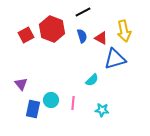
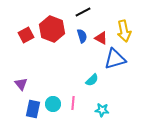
cyan circle: moved 2 px right, 4 px down
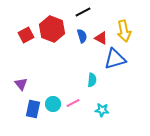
cyan semicircle: rotated 40 degrees counterclockwise
pink line: rotated 56 degrees clockwise
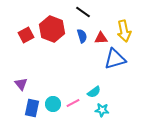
black line: rotated 63 degrees clockwise
red triangle: rotated 32 degrees counterclockwise
cyan semicircle: moved 2 px right, 12 px down; rotated 48 degrees clockwise
blue rectangle: moved 1 px left, 1 px up
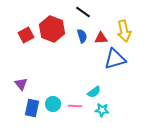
pink line: moved 2 px right, 3 px down; rotated 32 degrees clockwise
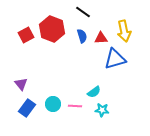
blue rectangle: moved 5 px left; rotated 24 degrees clockwise
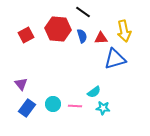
red hexagon: moved 6 px right; rotated 15 degrees counterclockwise
cyan star: moved 1 px right, 2 px up
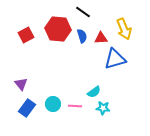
yellow arrow: moved 2 px up; rotated 10 degrees counterclockwise
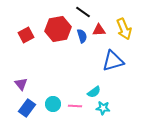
red hexagon: rotated 15 degrees counterclockwise
red triangle: moved 2 px left, 8 px up
blue triangle: moved 2 px left, 2 px down
